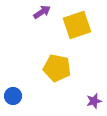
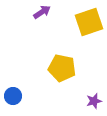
yellow square: moved 12 px right, 3 px up
yellow pentagon: moved 5 px right
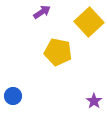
yellow square: rotated 24 degrees counterclockwise
yellow pentagon: moved 4 px left, 16 px up
purple star: rotated 21 degrees counterclockwise
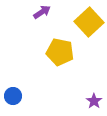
yellow pentagon: moved 2 px right
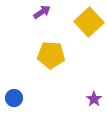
yellow pentagon: moved 9 px left, 3 px down; rotated 8 degrees counterclockwise
blue circle: moved 1 px right, 2 px down
purple star: moved 2 px up
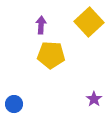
purple arrow: moved 1 px left, 13 px down; rotated 54 degrees counterclockwise
blue circle: moved 6 px down
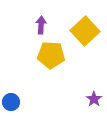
yellow square: moved 4 px left, 9 px down
blue circle: moved 3 px left, 2 px up
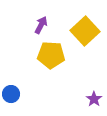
purple arrow: rotated 24 degrees clockwise
blue circle: moved 8 px up
